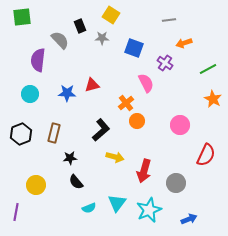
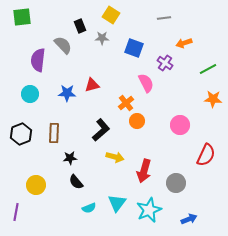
gray line: moved 5 px left, 2 px up
gray semicircle: moved 3 px right, 5 px down
orange star: rotated 24 degrees counterclockwise
brown rectangle: rotated 12 degrees counterclockwise
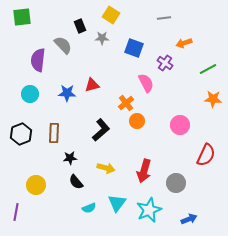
yellow arrow: moved 9 px left, 11 px down
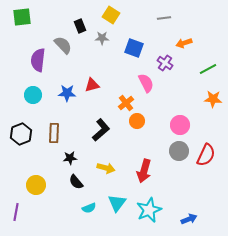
cyan circle: moved 3 px right, 1 px down
gray circle: moved 3 px right, 32 px up
